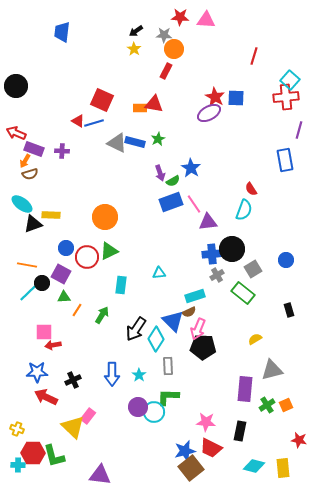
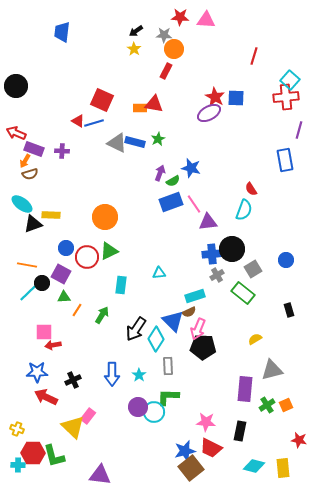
blue star at (191, 168): rotated 18 degrees counterclockwise
purple arrow at (160, 173): rotated 140 degrees counterclockwise
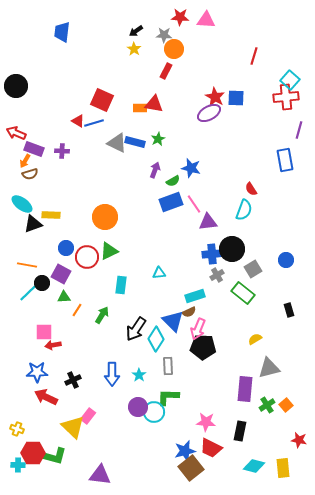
purple arrow at (160, 173): moved 5 px left, 3 px up
gray triangle at (272, 370): moved 3 px left, 2 px up
orange square at (286, 405): rotated 16 degrees counterclockwise
green L-shape at (54, 456): rotated 60 degrees counterclockwise
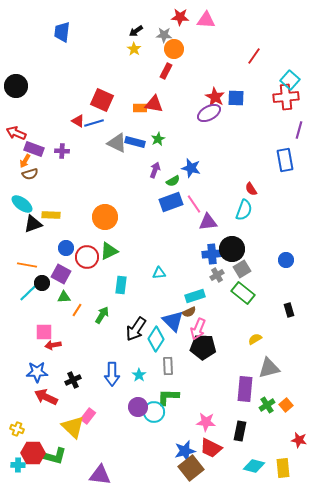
red line at (254, 56): rotated 18 degrees clockwise
gray square at (253, 269): moved 11 px left
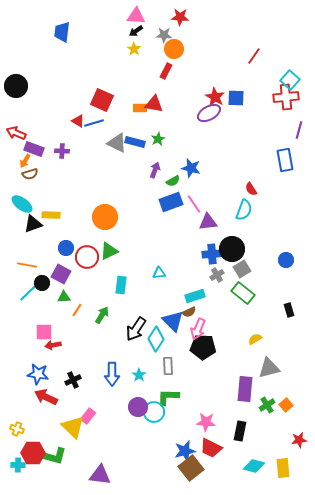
pink triangle at (206, 20): moved 70 px left, 4 px up
blue star at (37, 372): moved 1 px right, 2 px down; rotated 10 degrees clockwise
red star at (299, 440): rotated 21 degrees counterclockwise
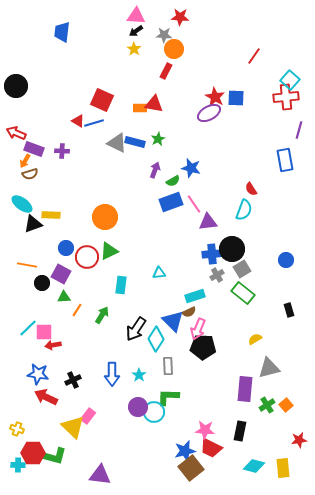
cyan line at (28, 293): moved 35 px down
pink star at (206, 422): moved 1 px left, 8 px down
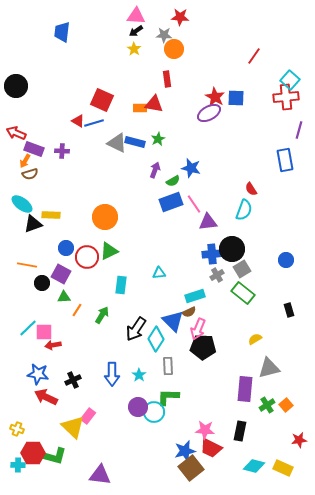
red rectangle at (166, 71): moved 1 px right, 8 px down; rotated 35 degrees counterclockwise
yellow rectangle at (283, 468): rotated 60 degrees counterclockwise
